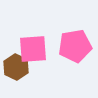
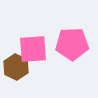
pink pentagon: moved 3 px left, 2 px up; rotated 8 degrees clockwise
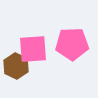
brown hexagon: moved 1 px up
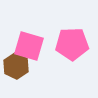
pink square: moved 4 px left, 3 px up; rotated 20 degrees clockwise
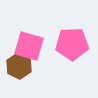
brown hexagon: moved 3 px right
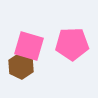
brown hexagon: moved 2 px right
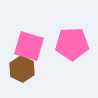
brown hexagon: moved 1 px right, 3 px down
